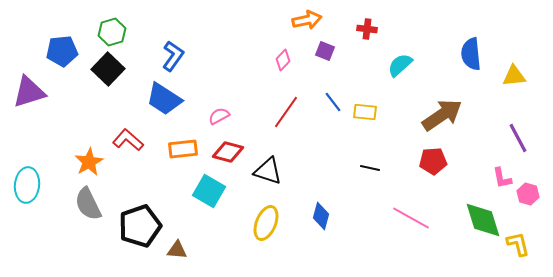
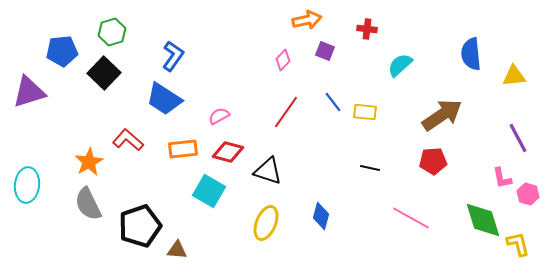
black square: moved 4 px left, 4 px down
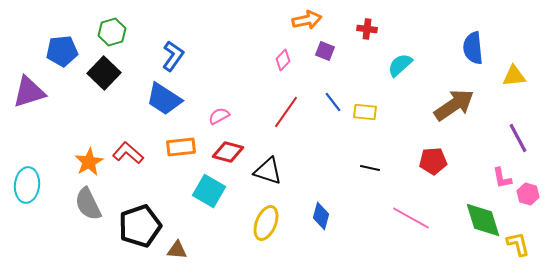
blue semicircle: moved 2 px right, 6 px up
brown arrow: moved 12 px right, 10 px up
red L-shape: moved 13 px down
orange rectangle: moved 2 px left, 2 px up
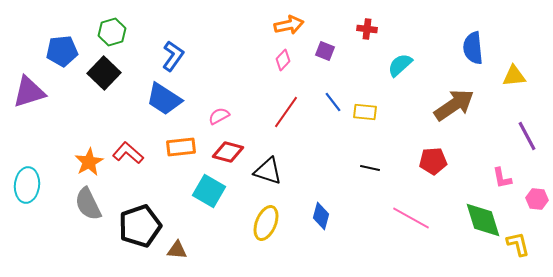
orange arrow: moved 18 px left, 5 px down
purple line: moved 9 px right, 2 px up
pink hexagon: moved 9 px right, 5 px down; rotated 10 degrees counterclockwise
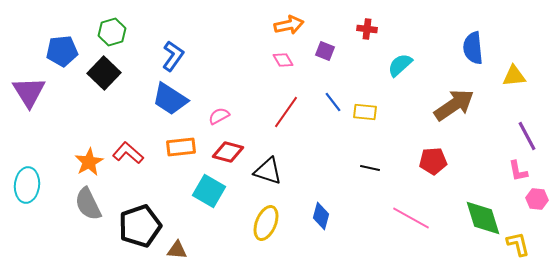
pink diamond: rotated 75 degrees counterclockwise
purple triangle: rotated 45 degrees counterclockwise
blue trapezoid: moved 6 px right
pink L-shape: moved 16 px right, 7 px up
green diamond: moved 2 px up
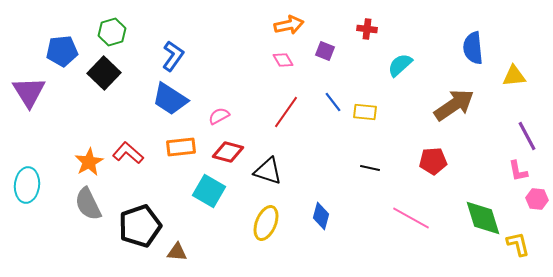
brown triangle: moved 2 px down
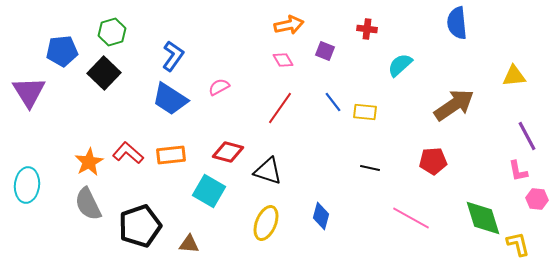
blue semicircle: moved 16 px left, 25 px up
red line: moved 6 px left, 4 px up
pink semicircle: moved 29 px up
orange rectangle: moved 10 px left, 8 px down
brown triangle: moved 12 px right, 8 px up
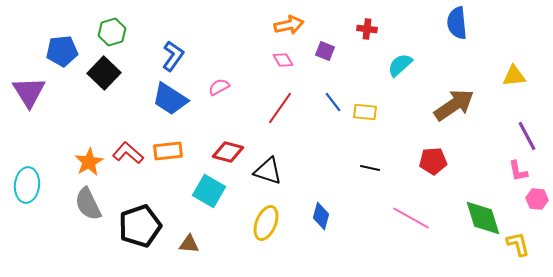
orange rectangle: moved 3 px left, 4 px up
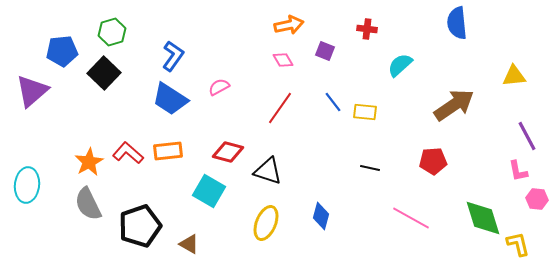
purple triangle: moved 3 px right, 1 px up; rotated 21 degrees clockwise
brown triangle: rotated 25 degrees clockwise
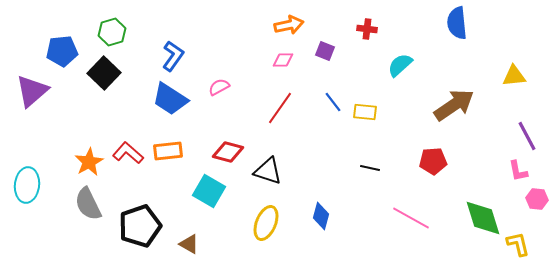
pink diamond: rotated 60 degrees counterclockwise
